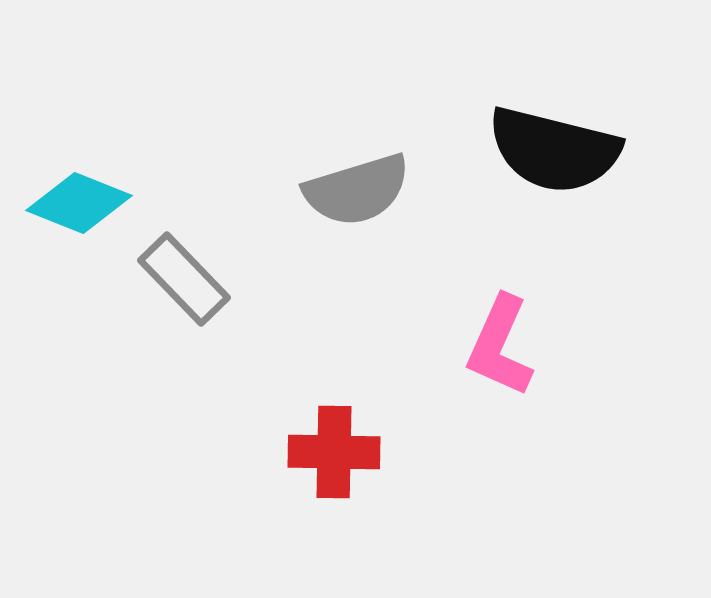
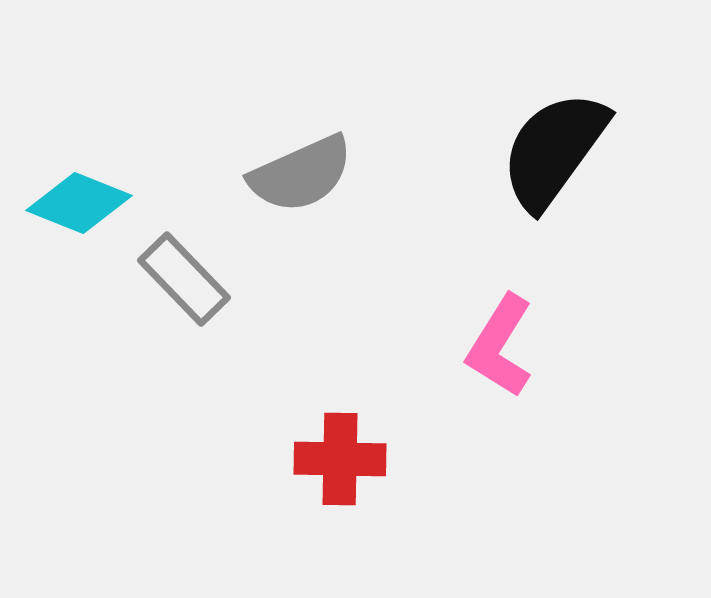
black semicircle: rotated 112 degrees clockwise
gray semicircle: moved 56 px left, 16 px up; rotated 7 degrees counterclockwise
pink L-shape: rotated 8 degrees clockwise
red cross: moved 6 px right, 7 px down
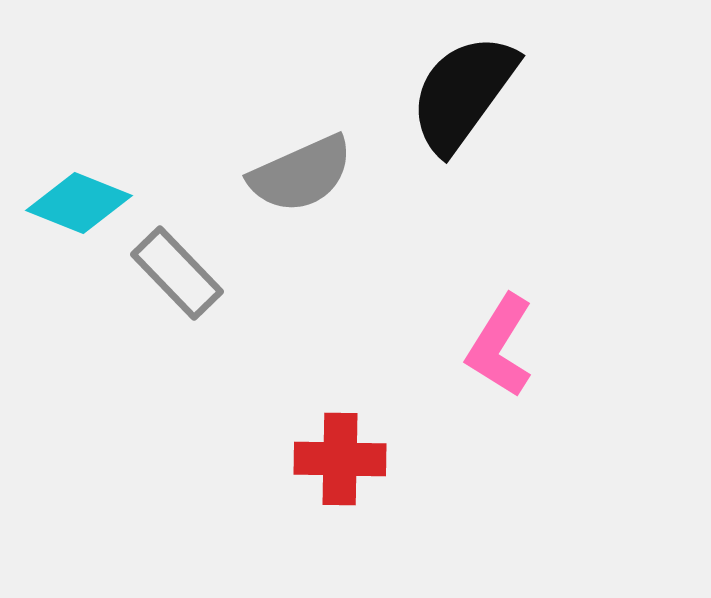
black semicircle: moved 91 px left, 57 px up
gray rectangle: moved 7 px left, 6 px up
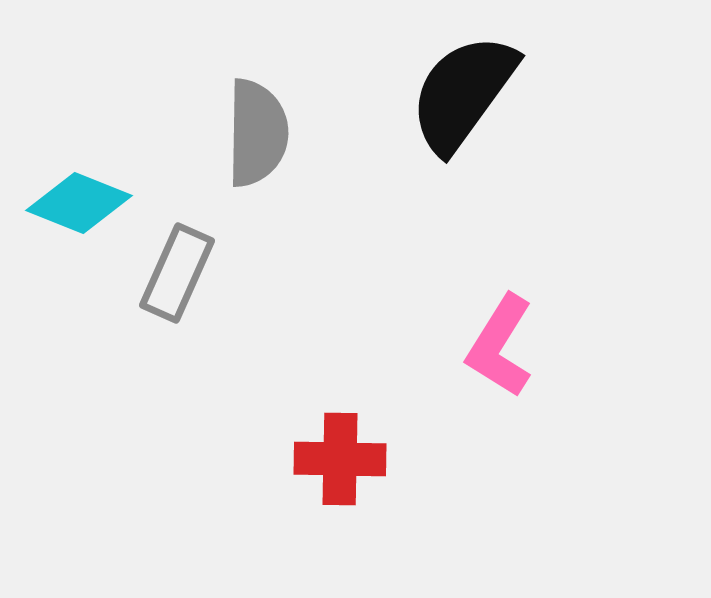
gray semicircle: moved 44 px left, 41 px up; rotated 65 degrees counterclockwise
gray rectangle: rotated 68 degrees clockwise
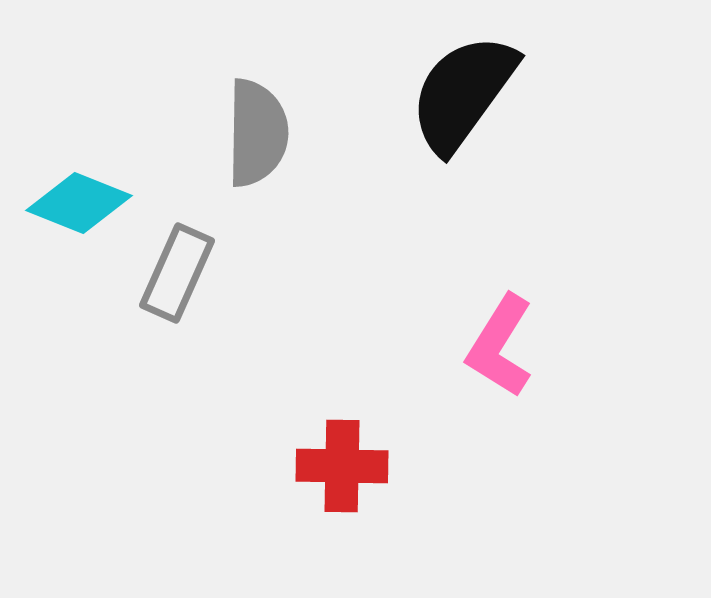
red cross: moved 2 px right, 7 px down
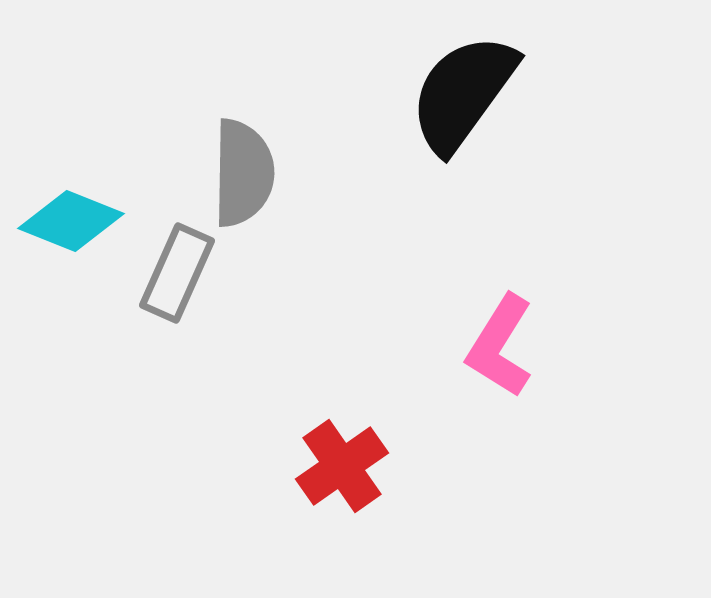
gray semicircle: moved 14 px left, 40 px down
cyan diamond: moved 8 px left, 18 px down
red cross: rotated 36 degrees counterclockwise
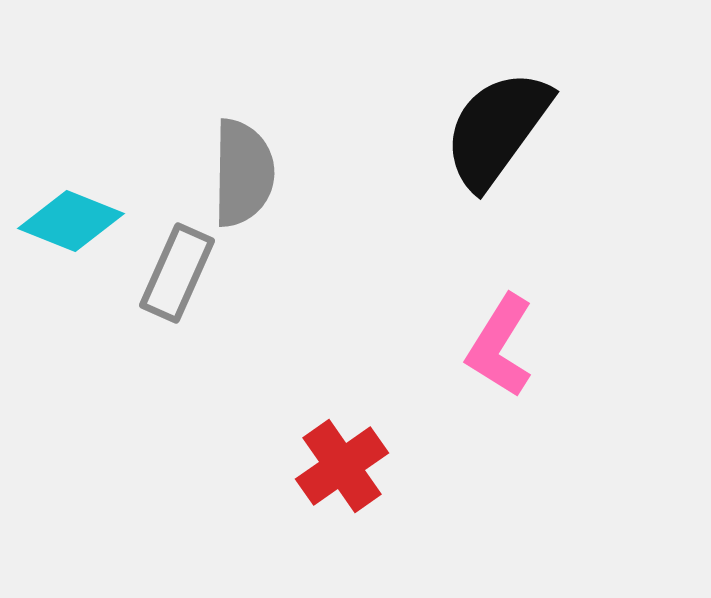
black semicircle: moved 34 px right, 36 px down
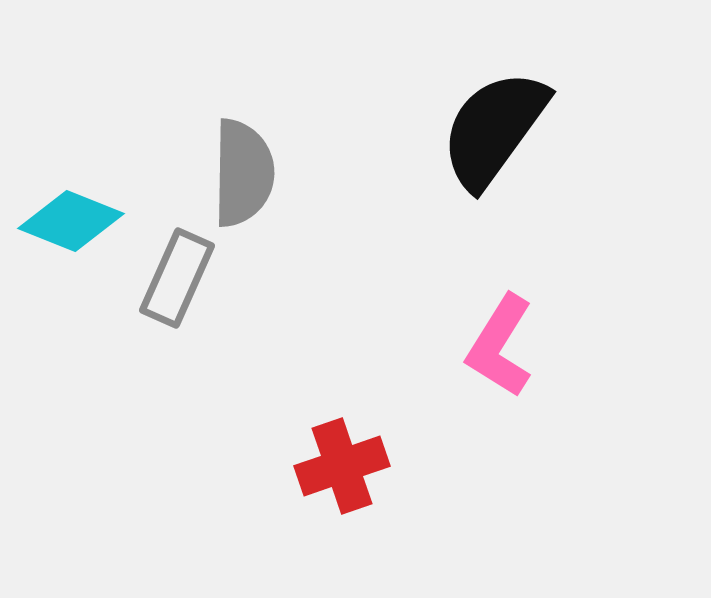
black semicircle: moved 3 px left
gray rectangle: moved 5 px down
red cross: rotated 16 degrees clockwise
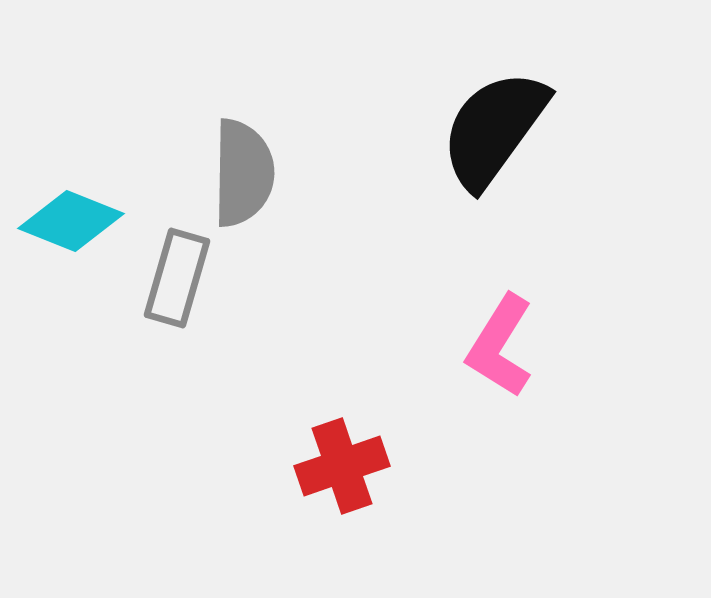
gray rectangle: rotated 8 degrees counterclockwise
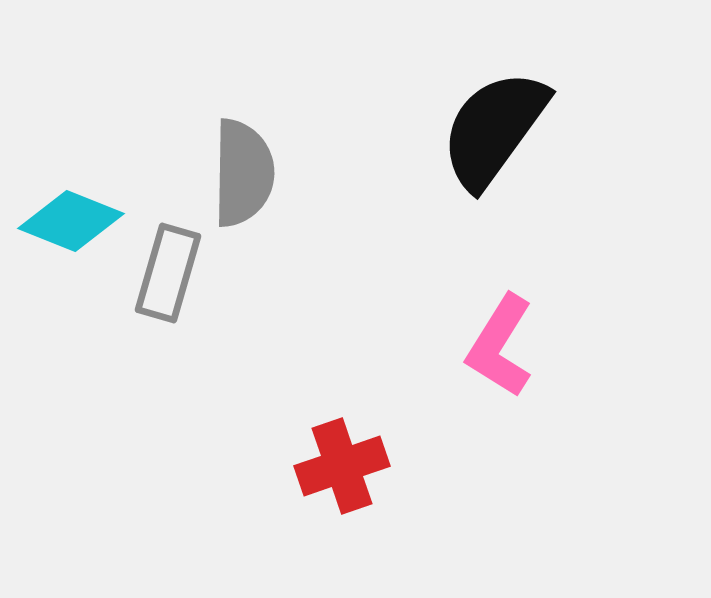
gray rectangle: moved 9 px left, 5 px up
